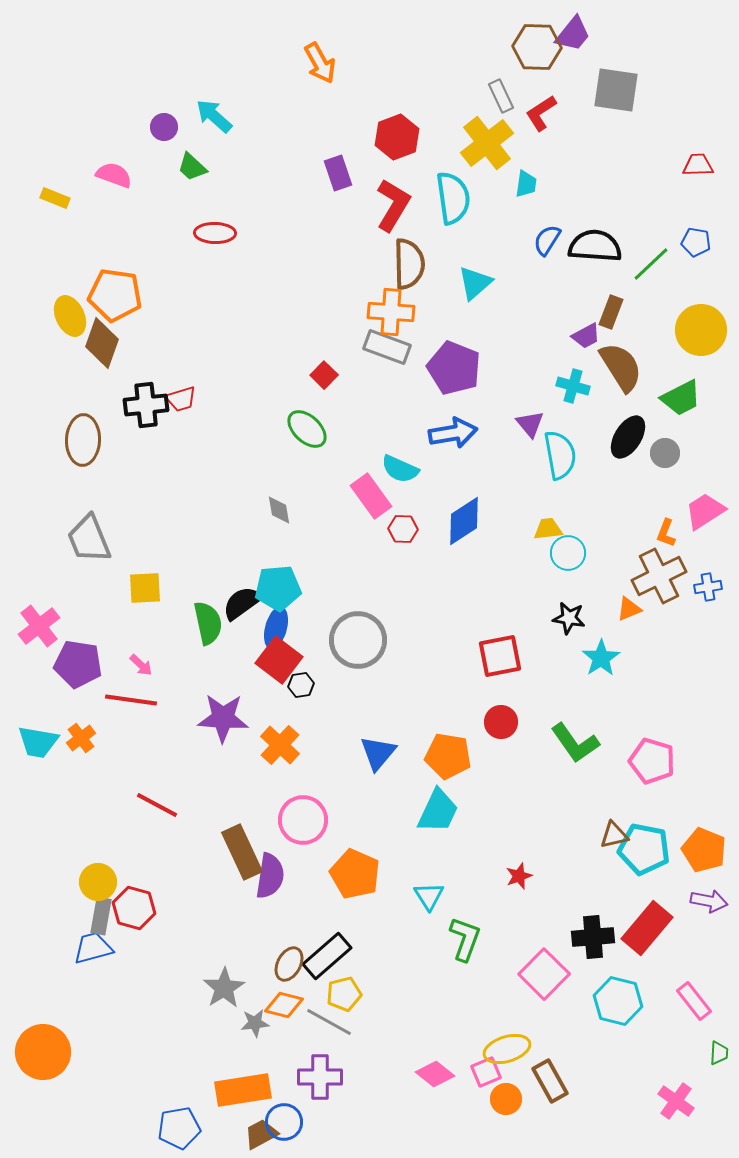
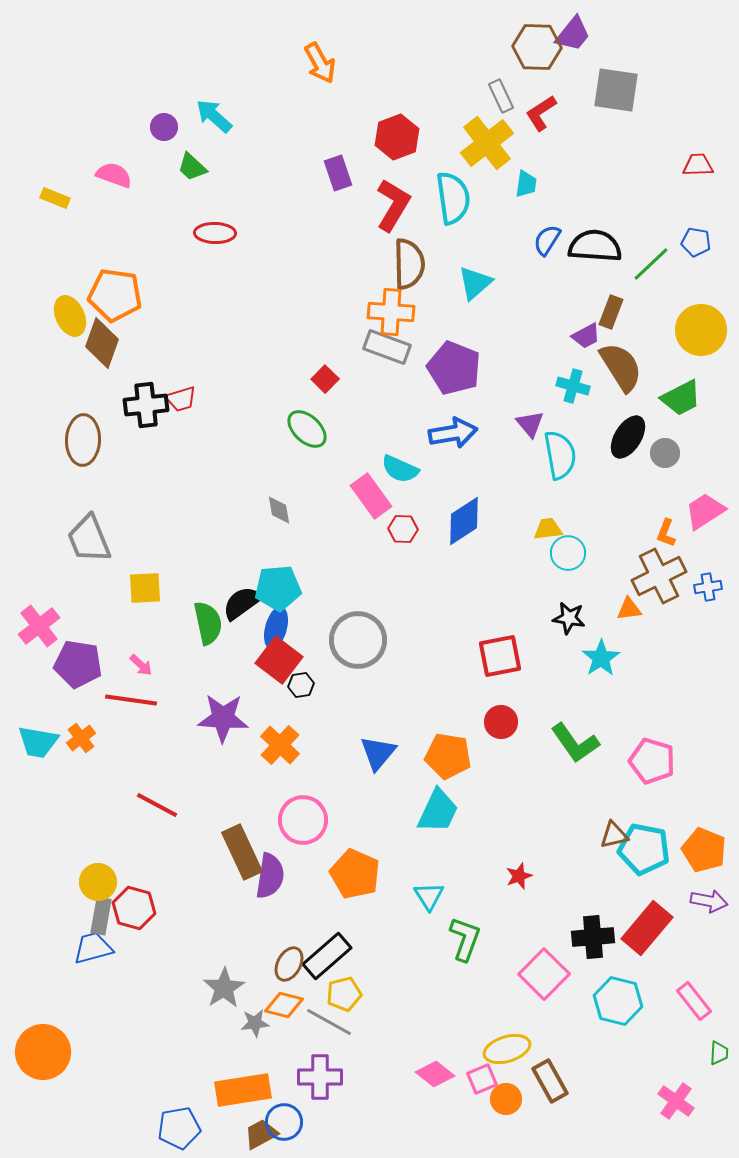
red square at (324, 375): moved 1 px right, 4 px down
orange triangle at (629, 609): rotated 16 degrees clockwise
pink square at (486, 1072): moved 4 px left, 7 px down
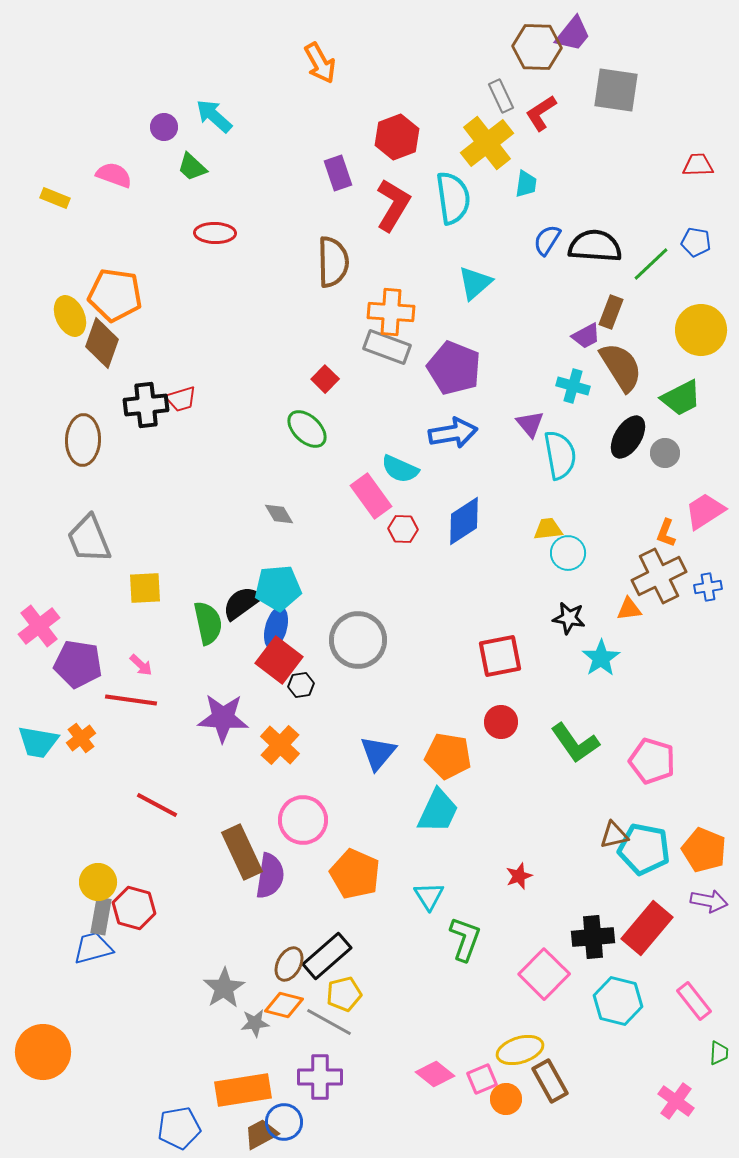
brown semicircle at (409, 264): moved 76 px left, 2 px up
gray diamond at (279, 510): moved 4 px down; rotated 20 degrees counterclockwise
yellow ellipse at (507, 1049): moved 13 px right, 1 px down
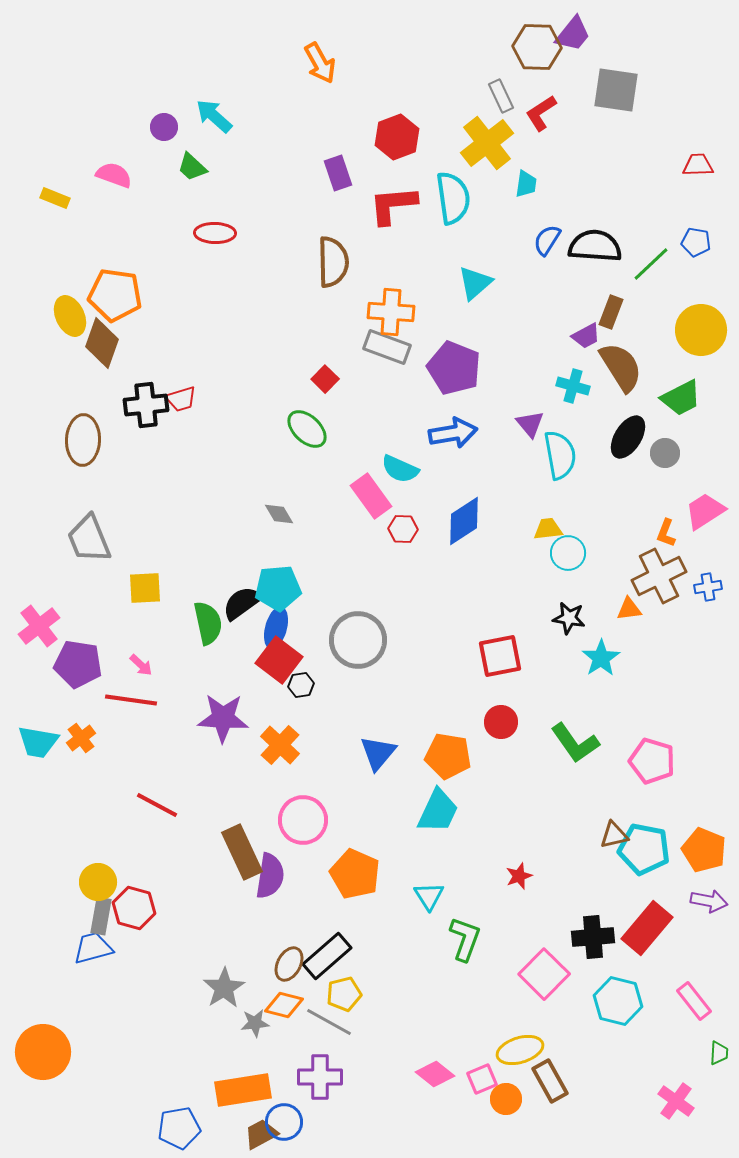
red L-shape at (393, 205): rotated 126 degrees counterclockwise
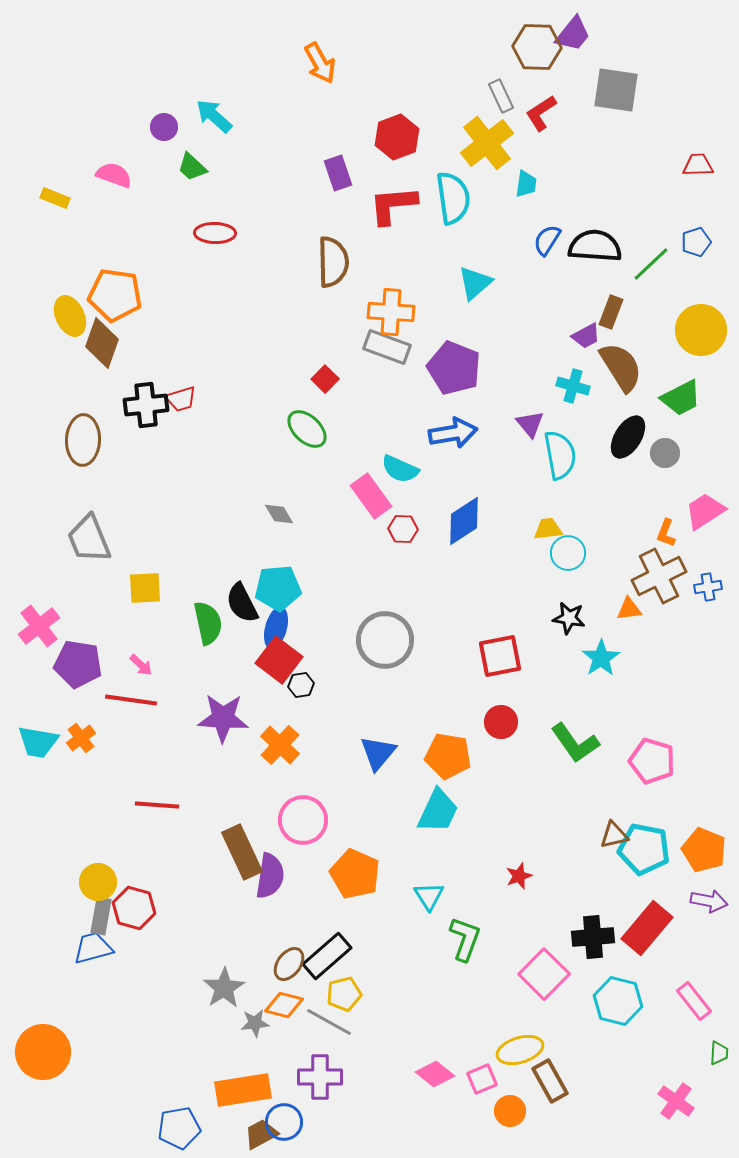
blue pentagon at (696, 242): rotated 28 degrees counterclockwise
black semicircle at (242, 603): rotated 81 degrees counterclockwise
gray circle at (358, 640): moved 27 px right
red line at (157, 805): rotated 24 degrees counterclockwise
brown ellipse at (289, 964): rotated 8 degrees clockwise
orange circle at (506, 1099): moved 4 px right, 12 px down
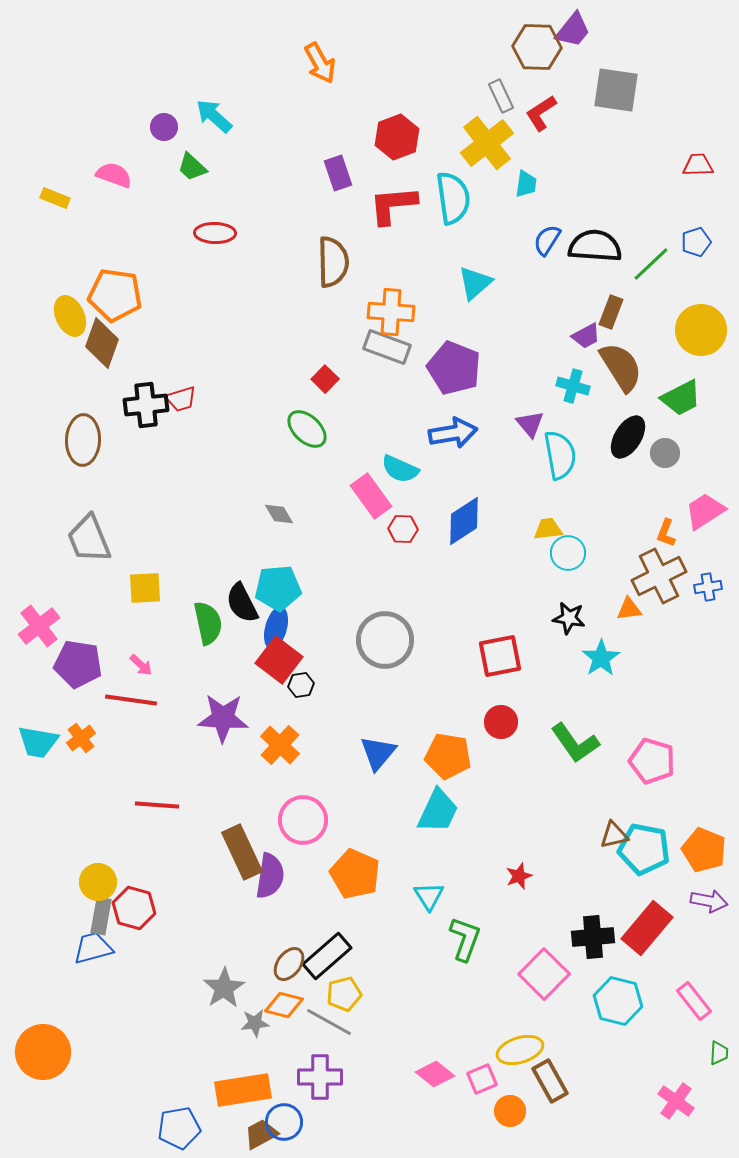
purple trapezoid at (573, 34): moved 4 px up
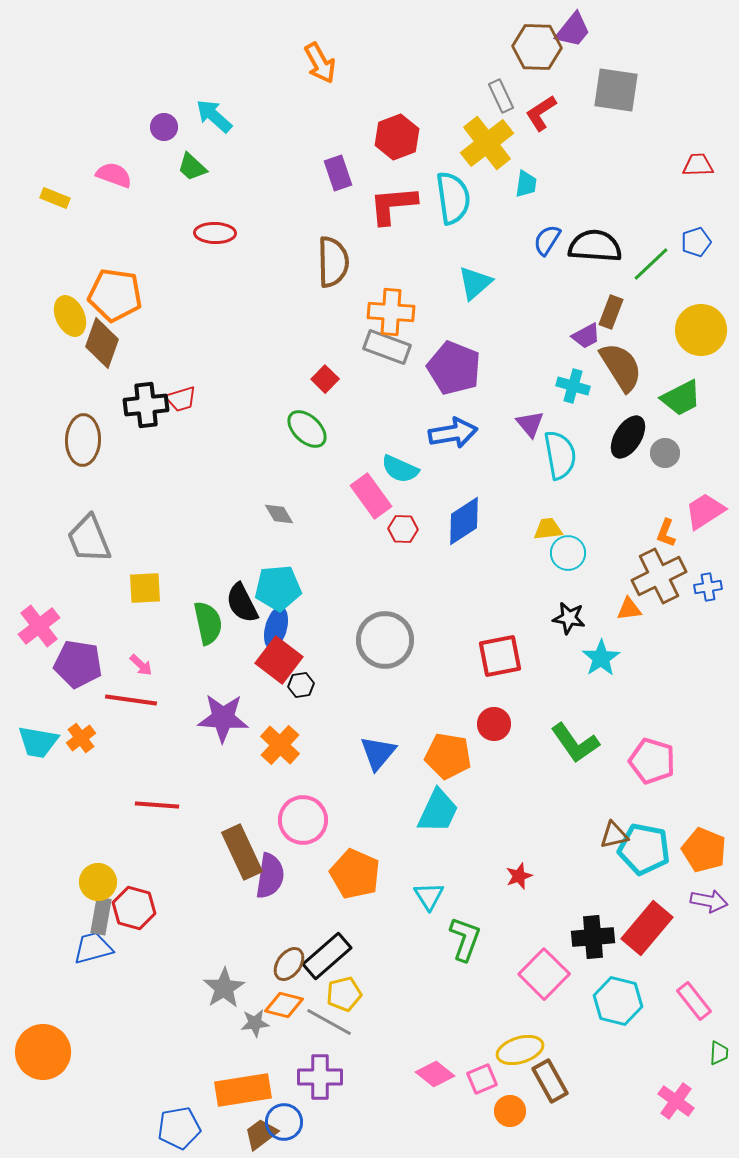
red circle at (501, 722): moved 7 px left, 2 px down
brown trapezoid at (261, 1134): rotated 9 degrees counterclockwise
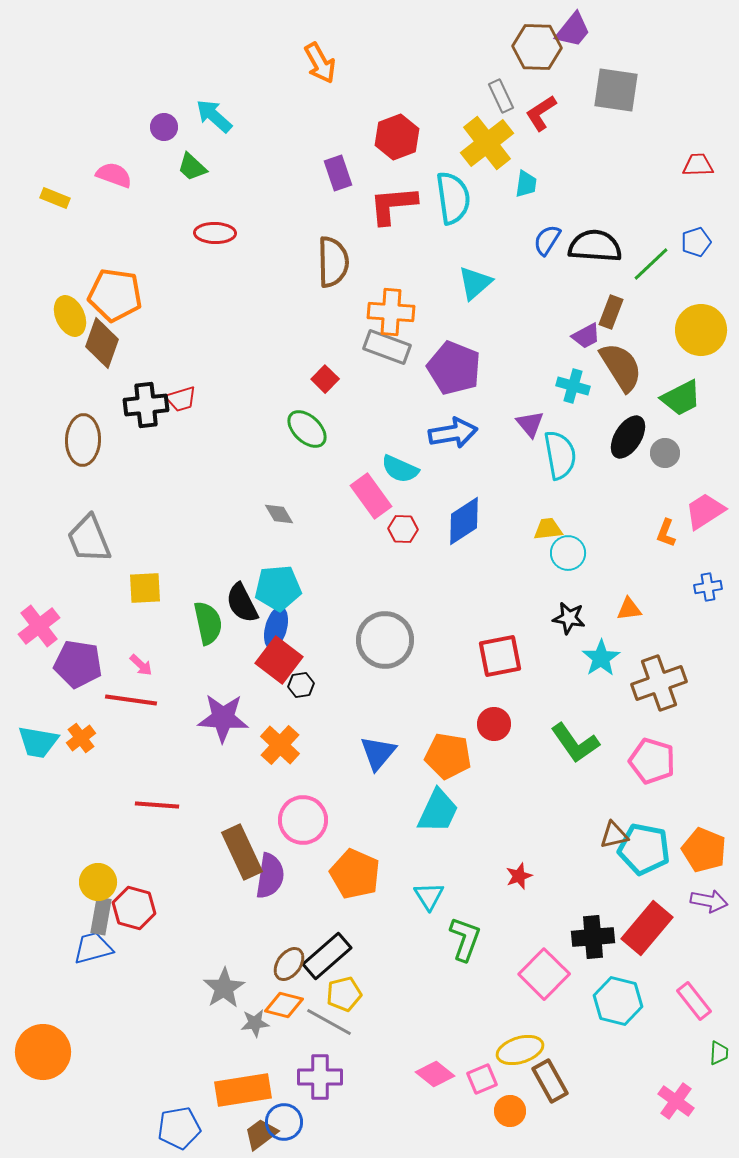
brown cross at (659, 576): moved 107 px down; rotated 6 degrees clockwise
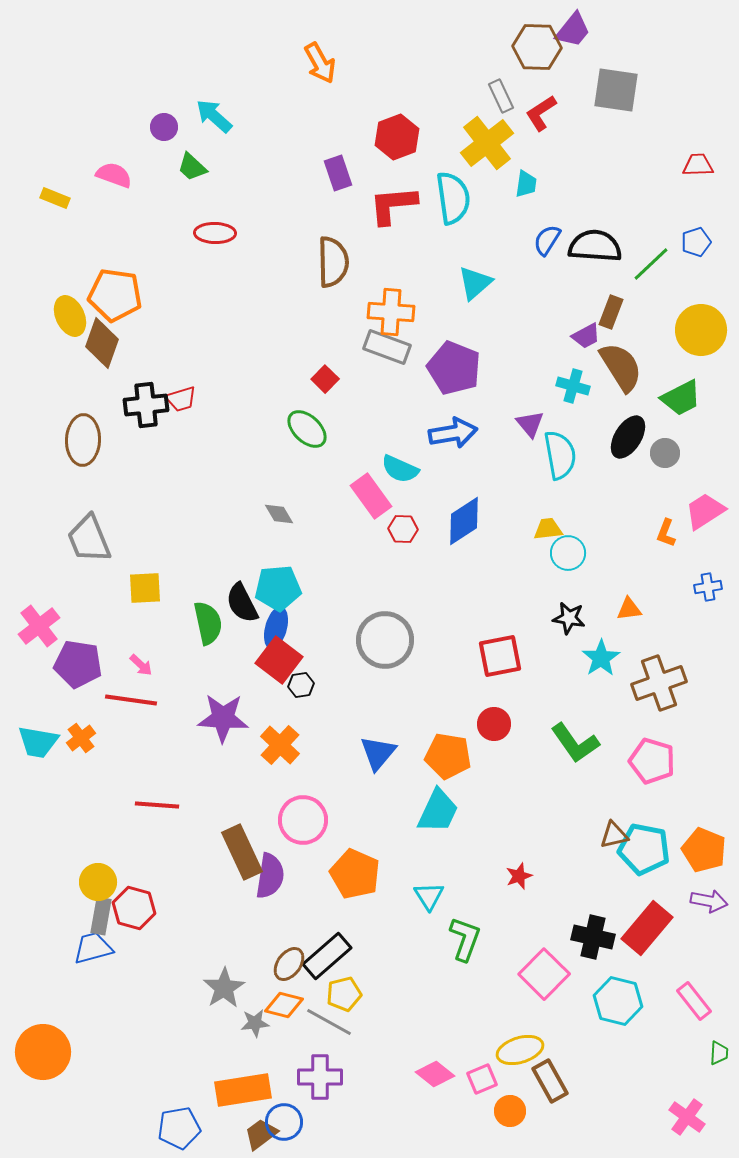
black cross at (593, 937): rotated 18 degrees clockwise
pink cross at (676, 1101): moved 11 px right, 16 px down
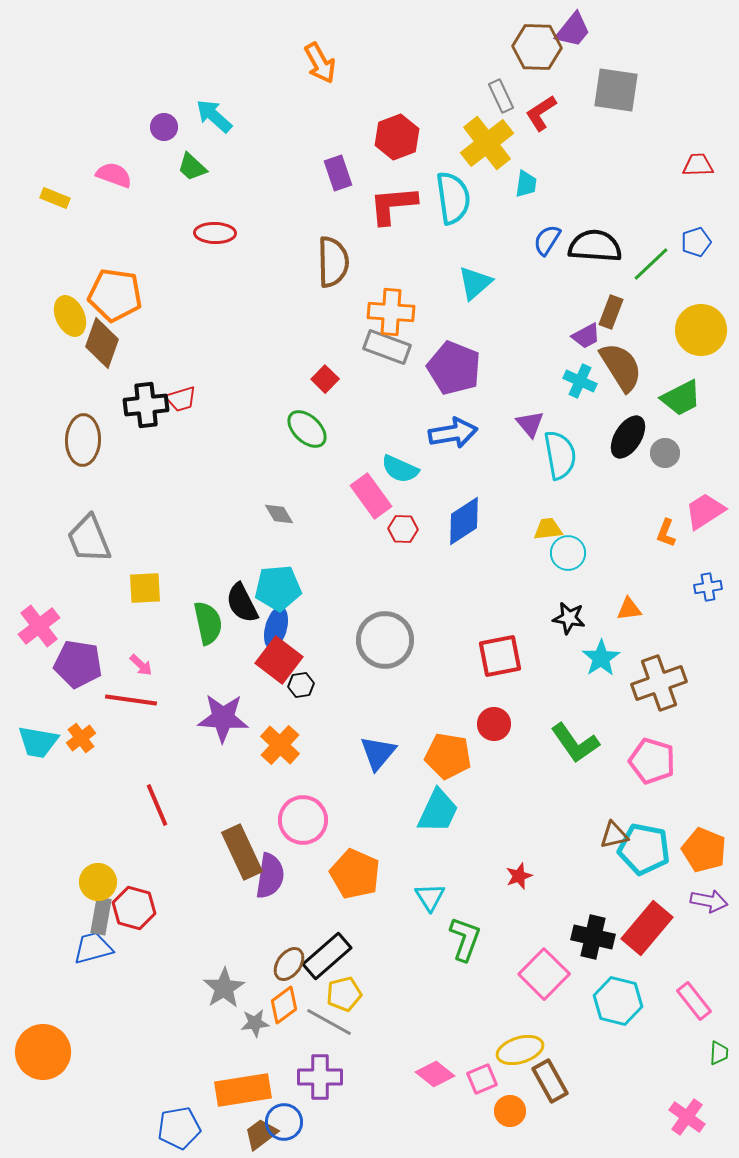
cyan cross at (573, 386): moved 7 px right, 5 px up; rotated 8 degrees clockwise
red line at (157, 805): rotated 63 degrees clockwise
cyan triangle at (429, 896): moved 1 px right, 1 px down
orange diamond at (284, 1005): rotated 51 degrees counterclockwise
